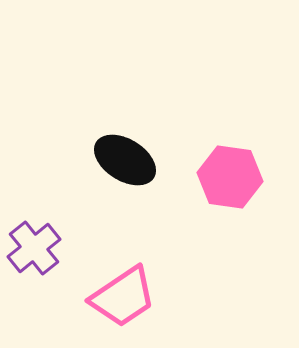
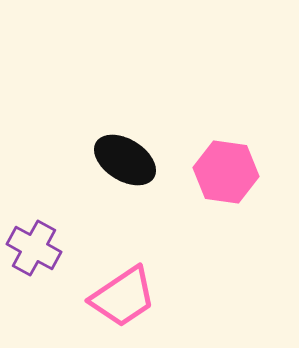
pink hexagon: moved 4 px left, 5 px up
purple cross: rotated 22 degrees counterclockwise
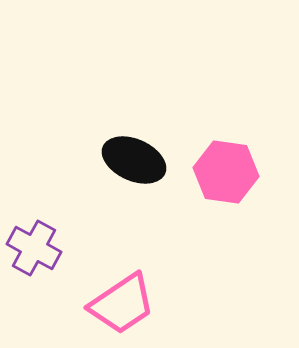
black ellipse: moved 9 px right; rotated 8 degrees counterclockwise
pink trapezoid: moved 1 px left, 7 px down
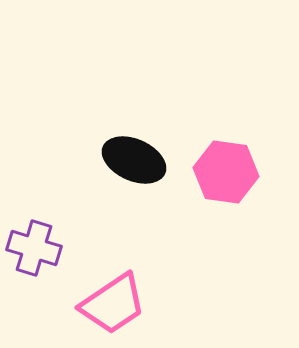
purple cross: rotated 12 degrees counterclockwise
pink trapezoid: moved 9 px left
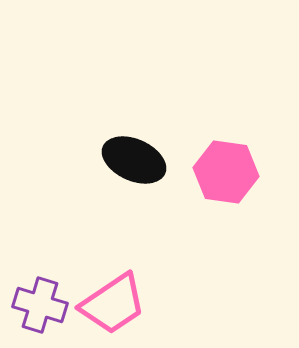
purple cross: moved 6 px right, 57 px down
